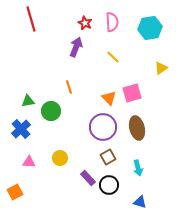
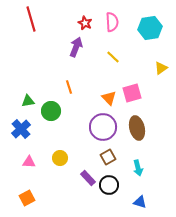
orange square: moved 12 px right, 6 px down
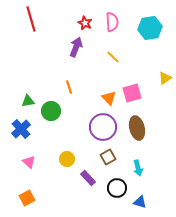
yellow triangle: moved 4 px right, 10 px down
yellow circle: moved 7 px right, 1 px down
pink triangle: rotated 40 degrees clockwise
black circle: moved 8 px right, 3 px down
